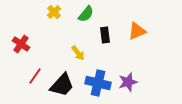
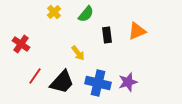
black rectangle: moved 2 px right
black trapezoid: moved 3 px up
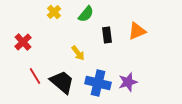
red cross: moved 2 px right, 2 px up; rotated 12 degrees clockwise
red line: rotated 66 degrees counterclockwise
black trapezoid: rotated 92 degrees counterclockwise
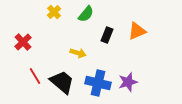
black rectangle: rotated 28 degrees clockwise
yellow arrow: rotated 35 degrees counterclockwise
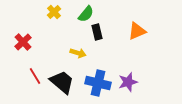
black rectangle: moved 10 px left, 3 px up; rotated 35 degrees counterclockwise
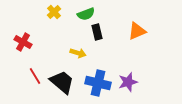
green semicircle: rotated 30 degrees clockwise
red cross: rotated 18 degrees counterclockwise
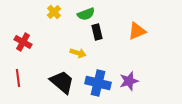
red line: moved 17 px left, 2 px down; rotated 24 degrees clockwise
purple star: moved 1 px right, 1 px up
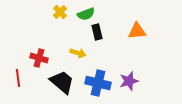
yellow cross: moved 6 px right
orange triangle: rotated 18 degrees clockwise
red cross: moved 16 px right, 16 px down; rotated 12 degrees counterclockwise
